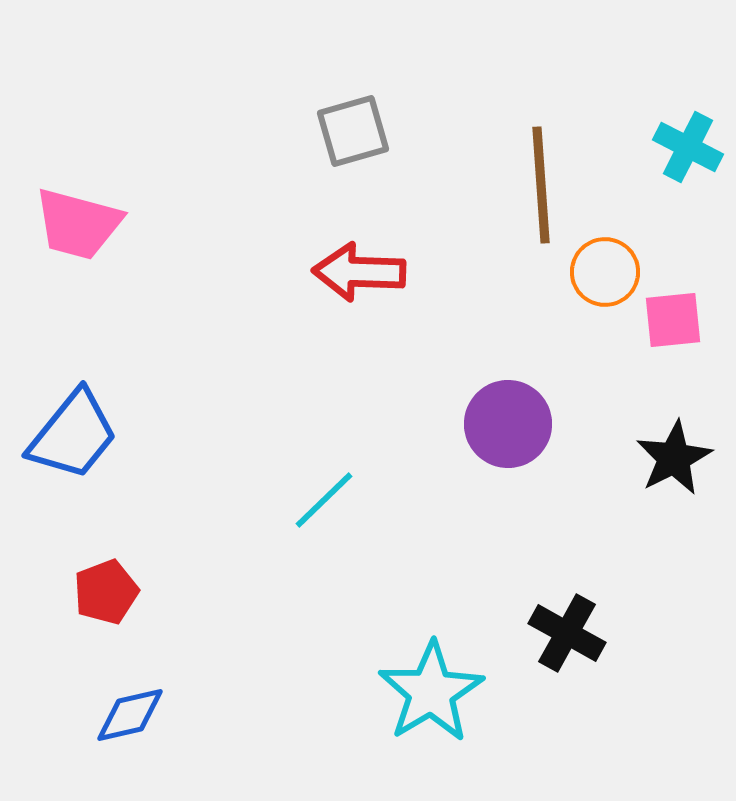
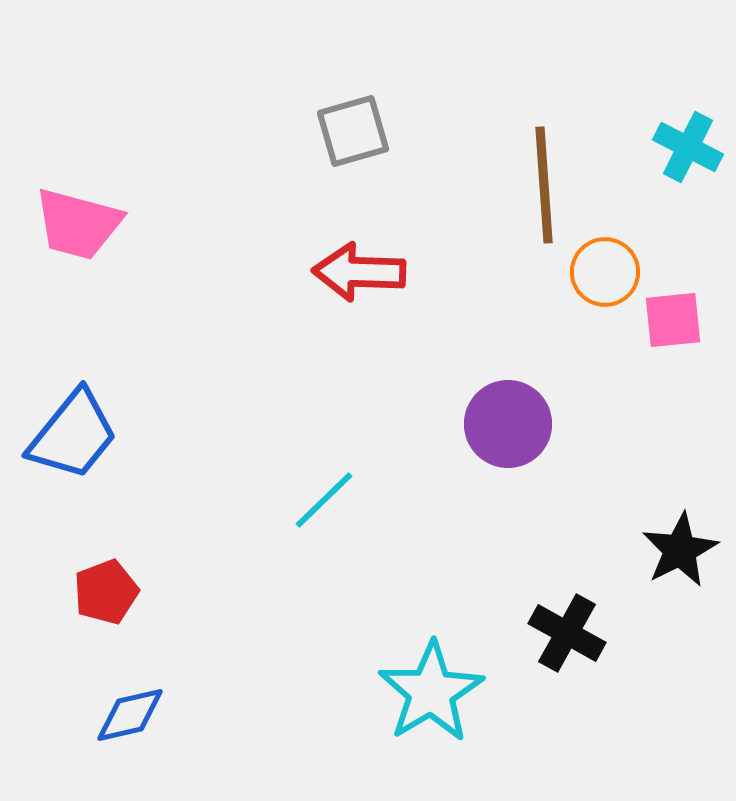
brown line: moved 3 px right
black star: moved 6 px right, 92 px down
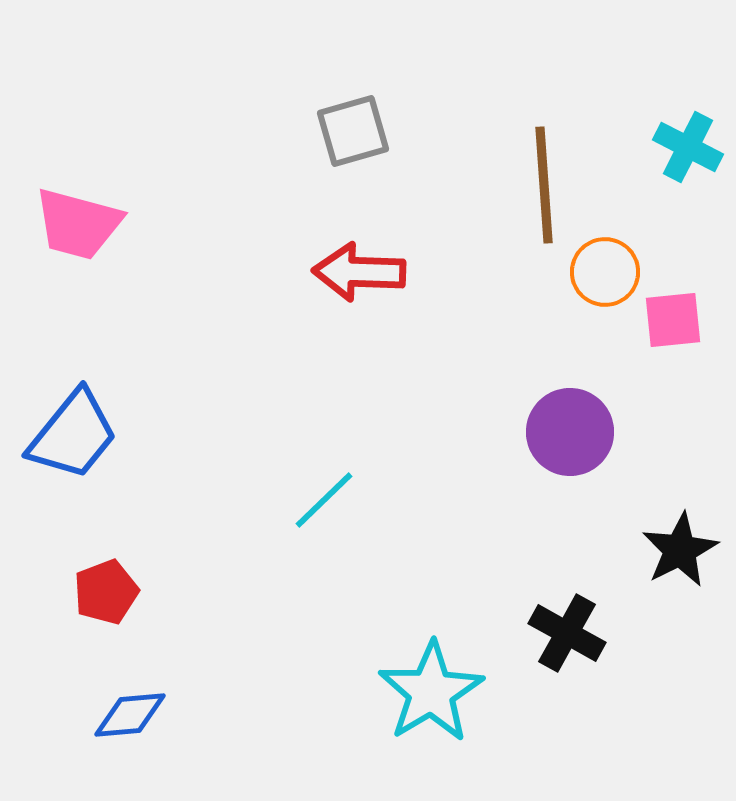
purple circle: moved 62 px right, 8 px down
blue diamond: rotated 8 degrees clockwise
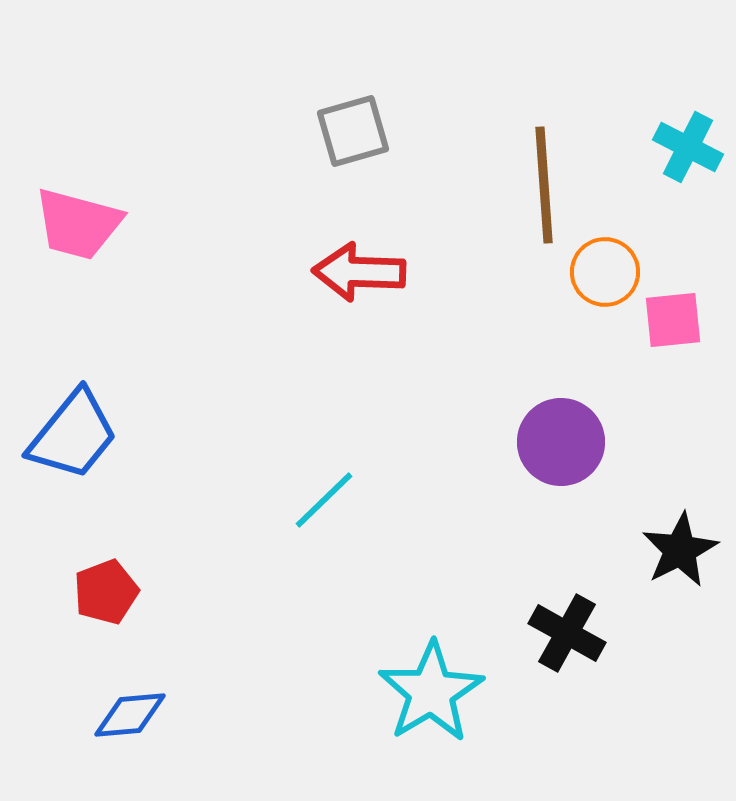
purple circle: moved 9 px left, 10 px down
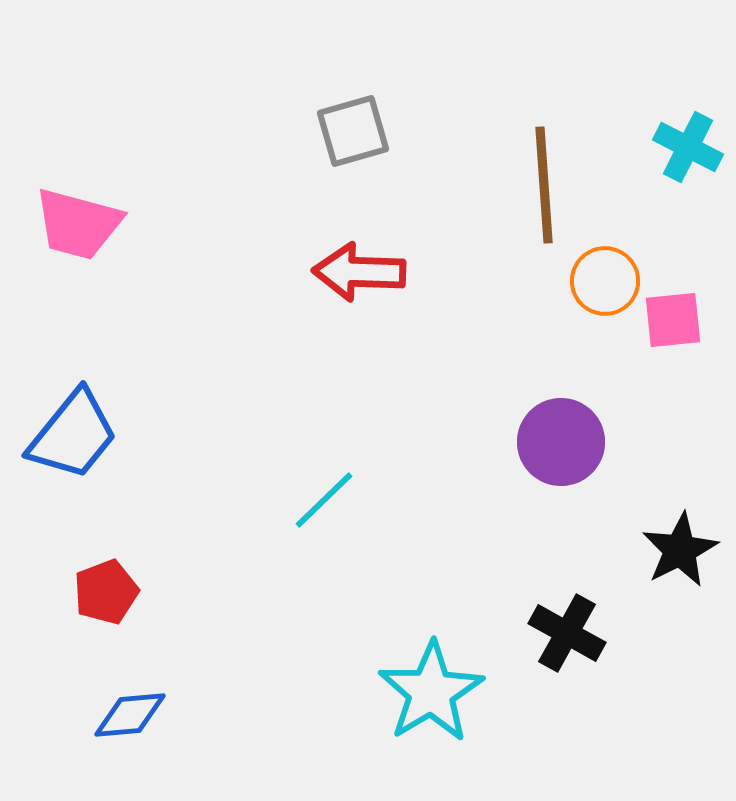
orange circle: moved 9 px down
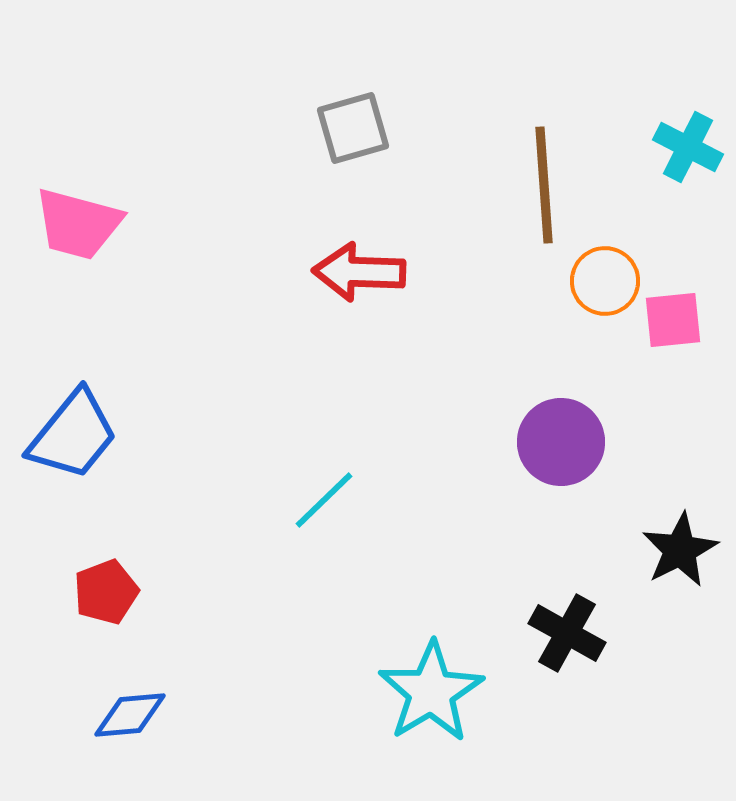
gray square: moved 3 px up
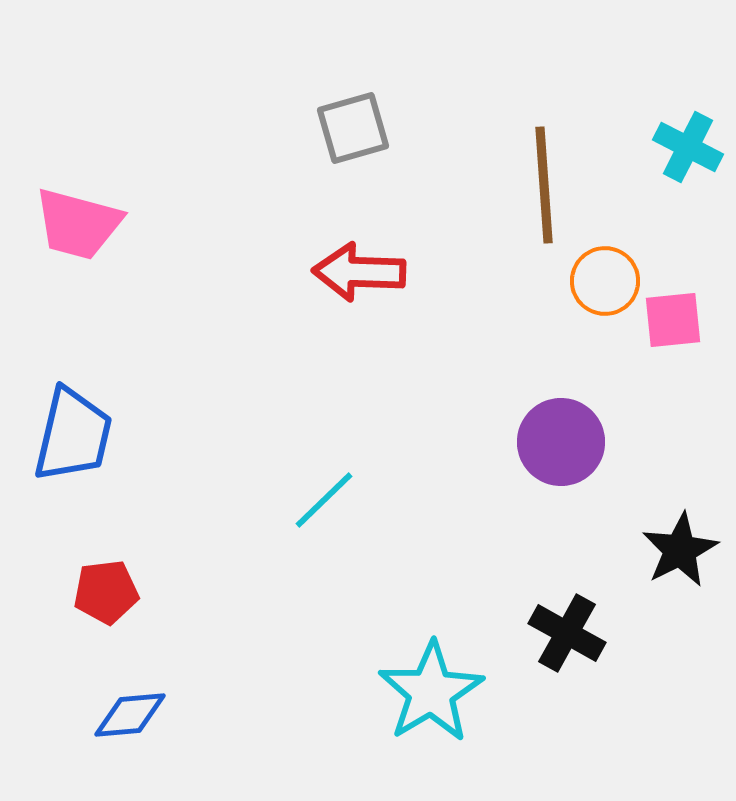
blue trapezoid: rotated 26 degrees counterclockwise
red pentagon: rotated 14 degrees clockwise
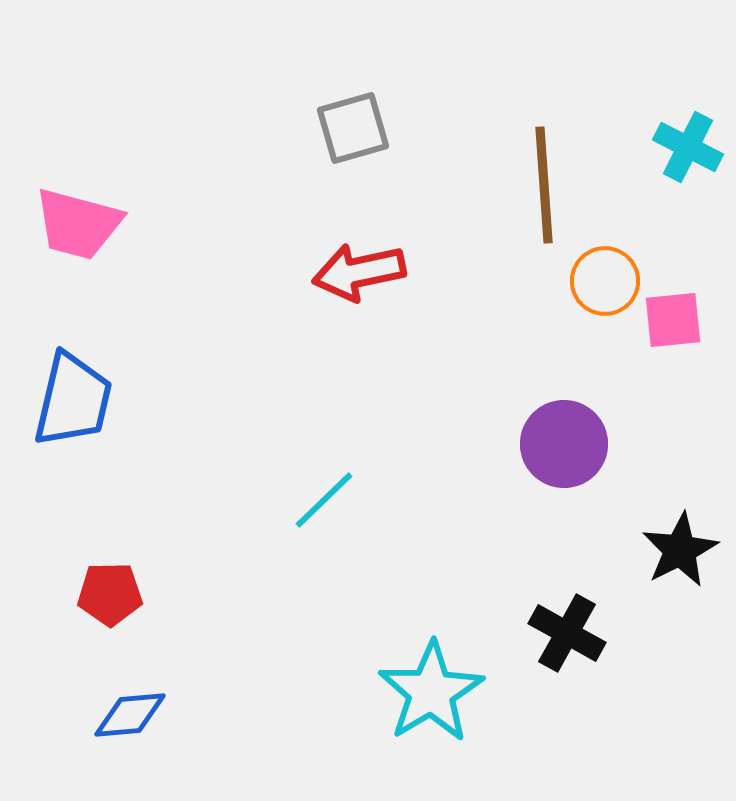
red arrow: rotated 14 degrees counterclockwise
blue trapezoid: moved 35 px up
purple circle: moved 3 px right, 2 px down
red pentagon: moved 4 px right, 2 px down; rotated 6 degrees clockwise
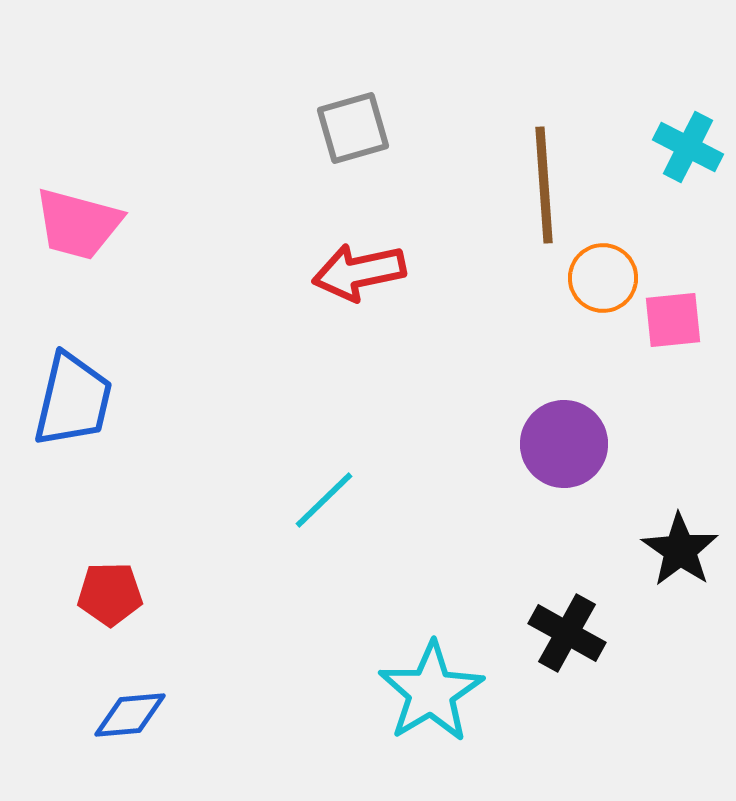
orange circle: moved 2 px left, 3 px up
black star: rotated 10 degrees counterclockwise
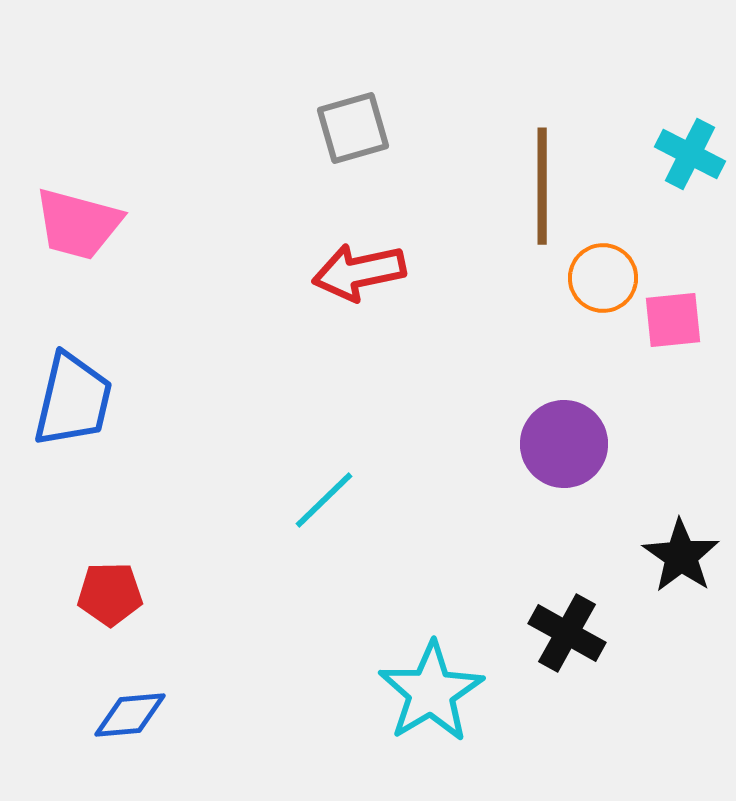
cyan cross: moved 2 px right, 7 px down
brown line: moved 2 px left, 1 px down; rotated 4 degrees clockwise
black star: moved 1 px right, 6 px down
